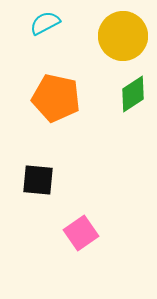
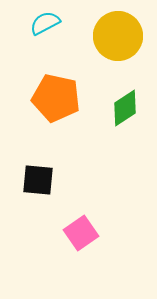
yellow circle: moved 5 px left
green diamond: moved 8 px left, 14 px down
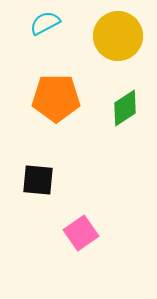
orange pentagon: rotated 12 degrees counterclockwise
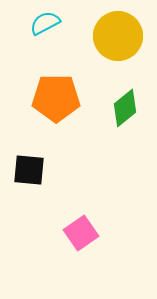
green diamond: rotated 6 degrees counterclockwise
black square: moved 9 px left, 10 px up
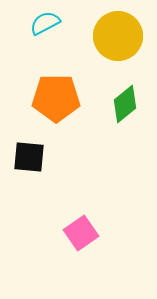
green diamond: moved 4 px up
black square: moved 13 px up
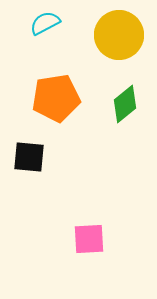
yellow circle: moved 1 px right, 1 px up
orange pentagon: rotated 9 degrees counterclockwise
pink square: moved 8 px right, 6 px down; rotated 32 degrees clockwise
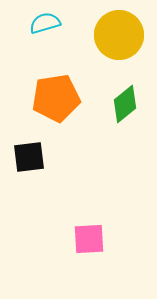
cyan semicircle: rotated 12 degrees clockwise
black square: rotated 12 degrees counterclockwise
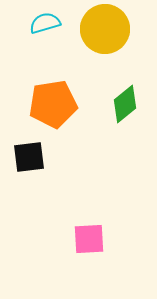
yellow circle: moved 14 px left, 6 px up
orange pentagon: moved 3 px left, 6 px down
